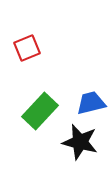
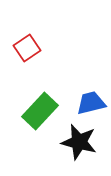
red square: rotated 12 degrees counterclockwise
black star: moved 1 px left
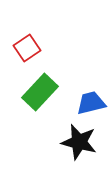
green rectangle: moved 19 px up
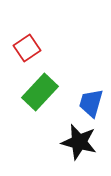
blue trapezoid: rotated 60 degrees counterclockwise
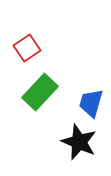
black star: rotated 9 degrees clockwise
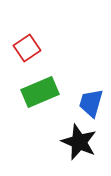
green rectangle: rotated 24 degrees clockwise
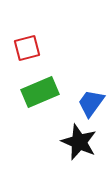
red square: rotated 20 degrees clockwise
blue trapezoid: rotated 20 degrees clockwise
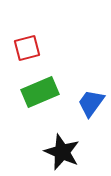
black star: moved 17 px left, 10 px down
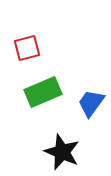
green rectangle: moved 3 px right
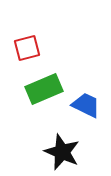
green rectangle: moved 1 px right, 3 px up
blue trapezoid: moved 5 px left, 2 px down; rotated 80 degrees clockwise
